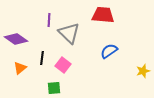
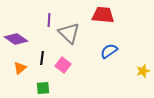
green square: moved 11 px left
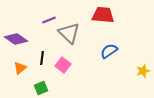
purple line: rotated 64 degrees clockwise
green square: moved 2 px left; rotated 16 degrees counterclockwise
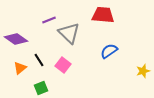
black line: moved 3 px left, 2 px down; rotated 40 degrees counterclockwise
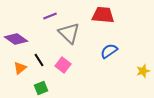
purple line: moved 1 px right, 4 px up
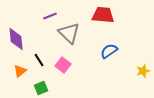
purple diamond: rotated 50 degrees clockwise
orange triangle: moved 3 px down
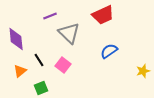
red trapezoid: rotated 150 degrees clockwise
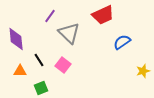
purple line: rotated 32 degrees counterclockwise
blue semicircle: moved 13 px right, 9 px up
orange triangle: rotated 40 degrees clockwise
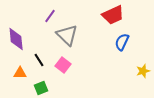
red trapezoid: moved 10 px right
gray triangle: moved 2 px left, 2 px down
blue semicircle: rotated 30 degrees counterclockwise
orange triangle: moved 2 px down
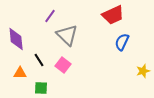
green square: rotated 24 degrees clockwise
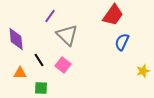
red trapezoid: rotated 30 degrees counterclockwise
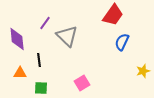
purple line: moved 5 px left, 7 px down
gray triangle: moved 1 px down
purple diamond: moved 1 px right
black line: rotated 24 degrees clockwise
pink square: moved 19 px right, 18 px down; rotated 21 degrees clockwise
